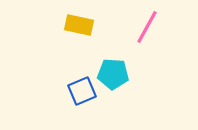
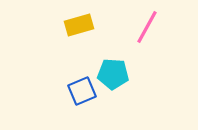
yellow rectangle: rotated 28 degrees counterclockwise
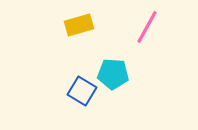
blue square: rotated 36 degrees counterclockwise
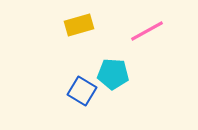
pink line: moved 4 px down; rotated 32 degrees clockwise
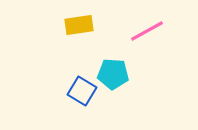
yellow rectangle: rotated 8 degrees clockwise
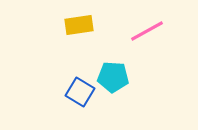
cyan pentagon: moved 3 px down
blue square: moved 2 px left, 1 px down
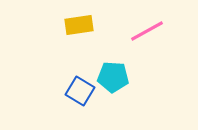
blue square: moved 1 px up
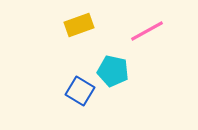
yellow rectangle: rotated 12 degrees counterclockwise
cyan pentagon: moved 6 px up; rotated 8 degrees clockwise
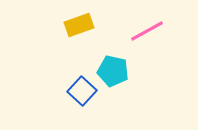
blue square: moved 2 px right; rotated 12 degrees clockwise
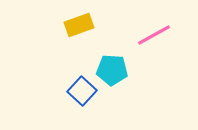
pink line: moved 7 px right, 4 px down
cyan pentagon: moved 1 px left, 1 px up; rotated 8 degrees counterclockwise
